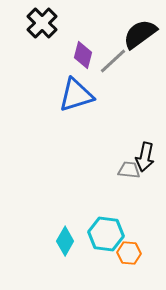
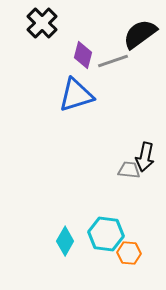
gray line: rotated 24 degrees clockwise
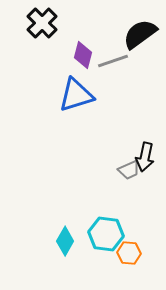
gray trapezoid: rotated 150 degrees clockwise
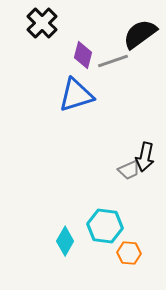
cyan hexagon: moved 1 px left, 8 px up
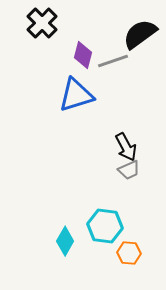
black arrow: moved 19 px left, 10 px up; rotated 40 degrees counterclockwise
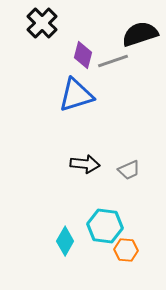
black semicircle: rotated 18 degrees clockwise
black arrow: moved 41 px left, 17 px down; rotated 56 degrees counterclockwise
orange hexagon: moved 3 px left, 3 px up
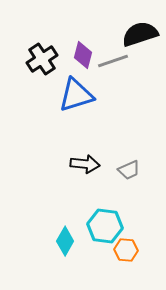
black cross: moved 36 px down; rotated 12 degrees clockwise
